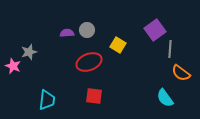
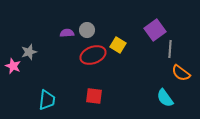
red ellipse: moved 4 px right, 7 px up
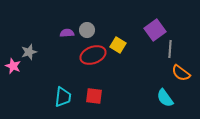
cyan trapezoid: moved 16 px right, 3 px up
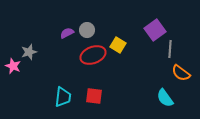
purple semicircle: rotated 24 degrees counterclockwise
